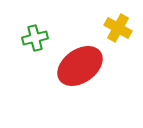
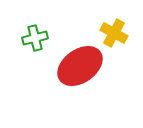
yellow cross: moved 4 px left, 5 px down
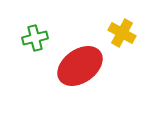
yellow cross: moved 8 px right
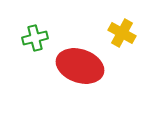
red ellipse: rotated 54 degrees clockwise
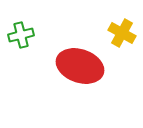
green cross: moved 14 px left, 3 px up
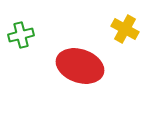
yellow cross: moved 3 px right, 4 px up
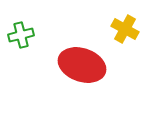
red ellipse: moved 2 px right, 1 px up
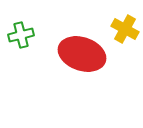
red ellipse: moved 11 px up
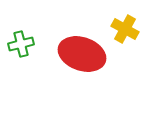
green cross: moved 9 px down
